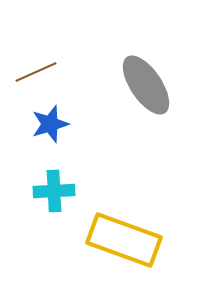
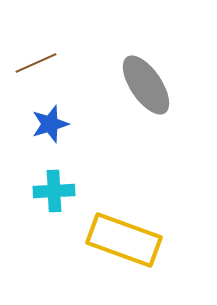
brown line: moved 9 px up
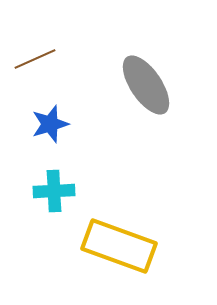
brown line: moved 1 px left, 4 px up
yellow rectangle: moved 5 px left, 6 px down
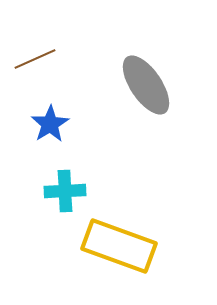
blue star: rotated 15 degrees counterclockwise
cyan cross: moved 11 px right
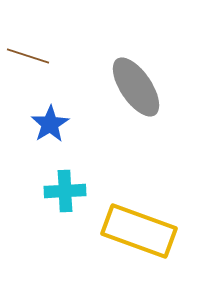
brown line: moved 7 px left, 3 px up; rotated 42 degrees clockwise
gray ellipse: moved 10 px left, 2 px down
yellow rectangle: moved 20 px right, 15 px up
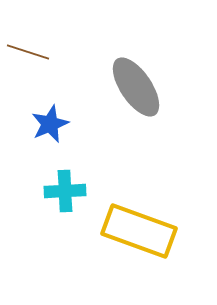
brown line: moved 4 px up
blue star: rotated 9 degrees clockwise
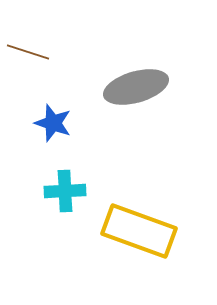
gray ellipse: rotated 72 degrees counterclockwise
blue star: moved 3 px right, 1 px up; rotated 30 degrees counterclockwise
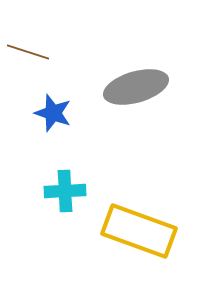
blue star: moved 10 px up
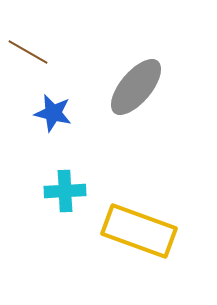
brown line: rotated 12 degrees clockwise
gray ellipse: rotated 34 degrees counterclockwise
blue star: rotated 6 degrees counterclockwise
